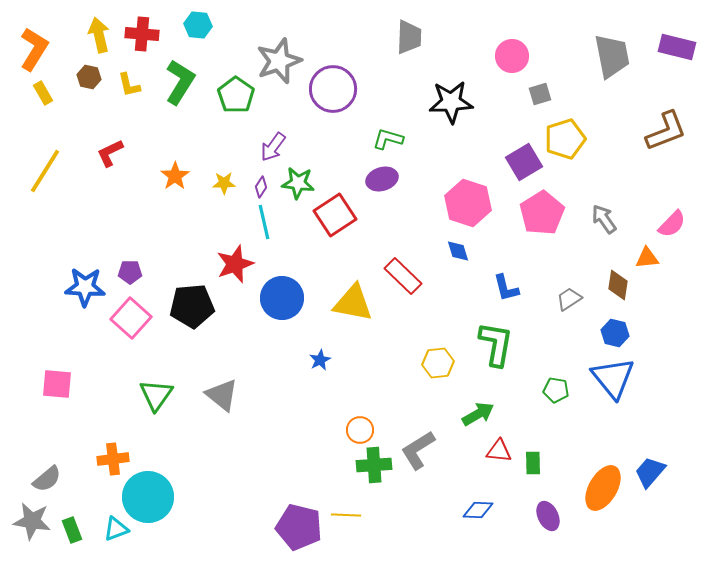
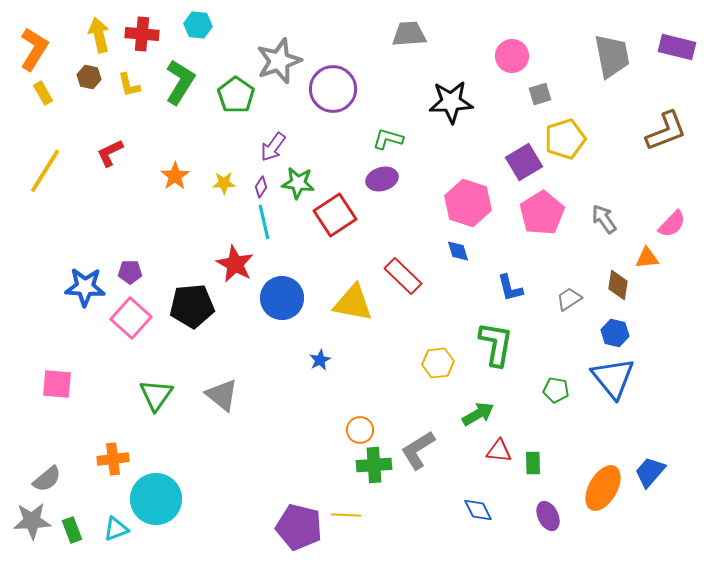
gray trapezoid at (409, 37): moved 3 px up; rotated 96 degrees counterclockwise
red star at (235, 264): rotated 24 degrees counterclockwise
blue L-shape at (506, 288): moved 4 px right
cyan circle at (148, 497): moved 8 px right, 2 px down
blue diamond at (478, 510): rotated 60 degrees clockwise
gray star at (32, 521): rotated 12 degrees counterclockwise
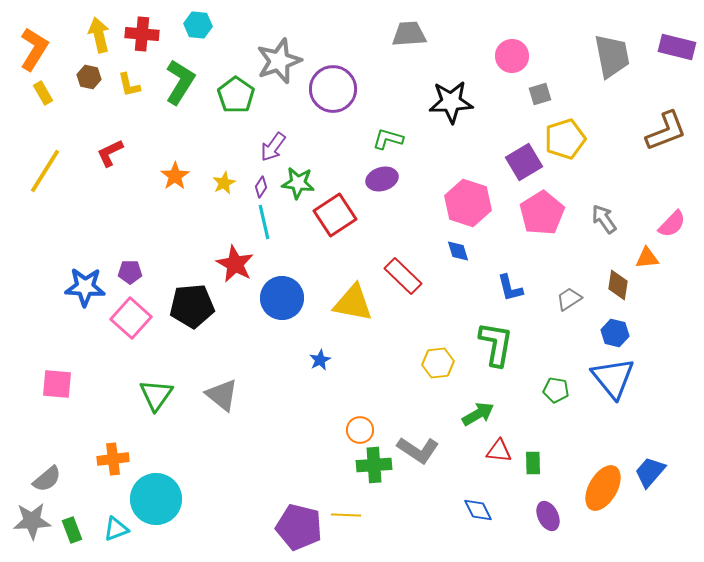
yellow star at (224, 183): rotated 25 degrees counterclockwise
gray L-shape at (418, 450): rotated 114 degrees counterclockwise
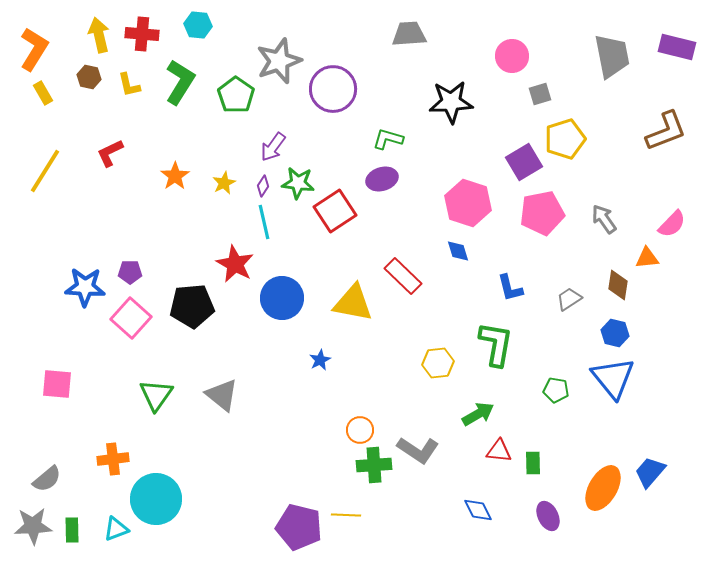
purple diamond at (261, 187): moved 2 px right, 1 px up
pink pentagon at (542, 213): rotated 21 degrees clockwise
red square at (335, 215): moved 4 px up
gray star at (32, 521): moved 1 px right, 5 px down
green rectangle at (72, 530): rotated 20 degrees clockwise
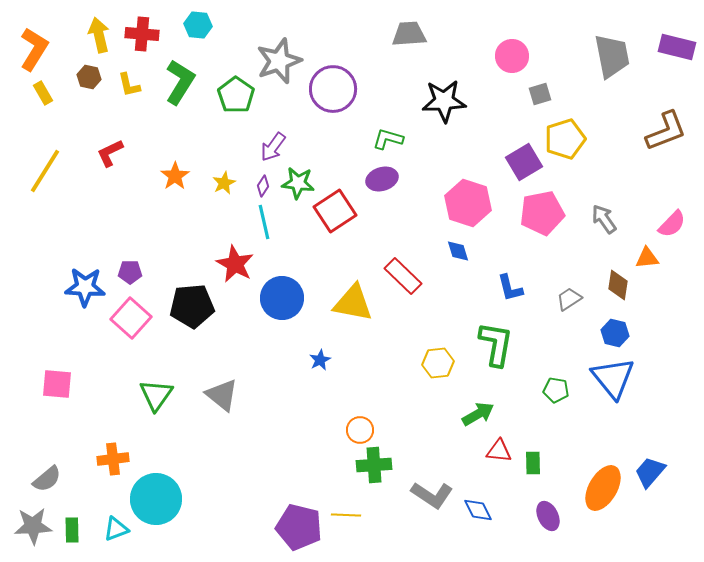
black star at (451, 102): moved 7 px left, 1 px up
gray L-shape at (418, 450): moved 14 px right, 45 px down
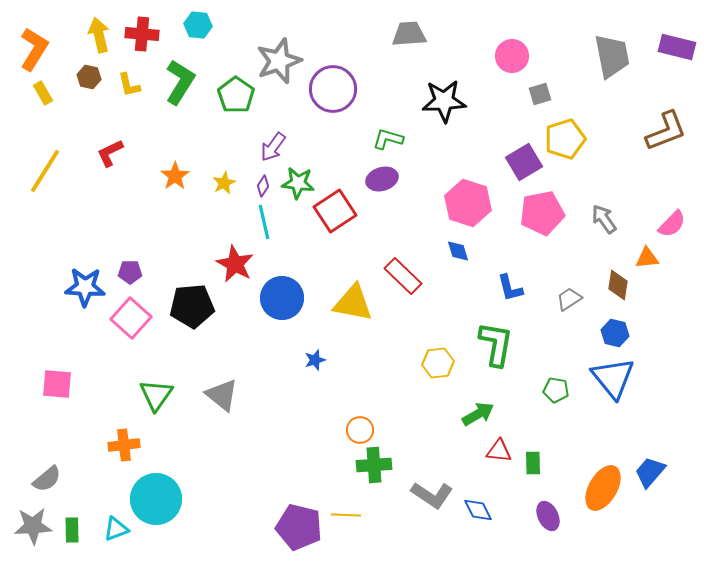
blue star at (320, 360): moved 5 px left; rotated 10 degrees clockwise
orange cross at (113, 459): moved 11 px right, 14 px up
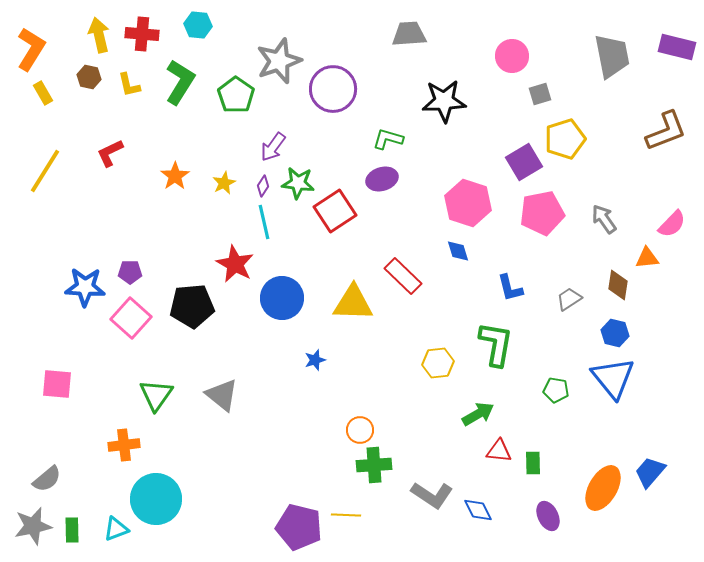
orange L-shape at (34, 49): moved 3 px left
yellow triangle at (353, 303): rotated 9 degrees counterclockwise
gray star at (33, 526): rotated 9 degrees counterclockwise
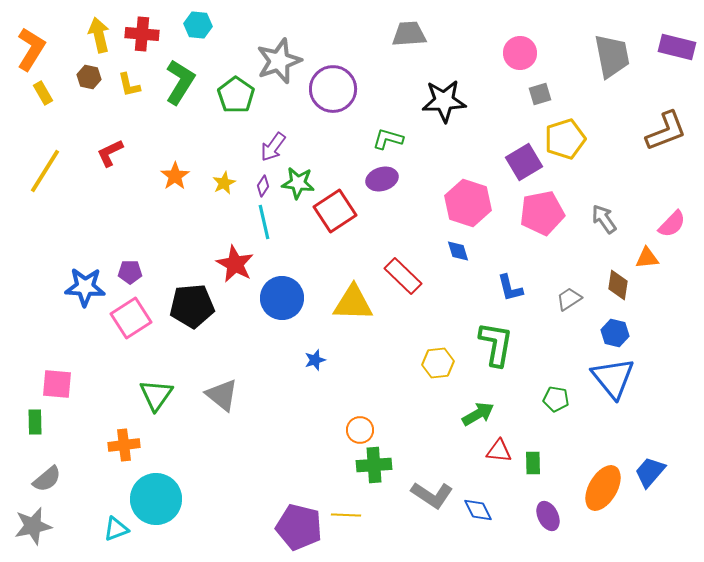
pink circle at (512, 56): moved 8 px right, 3 px up
pink square at (131, 318): rotated 15 degrees clockwise
green pentagon at (556, 390): moved 9 px down
green rectangle at (72, 530): moved 37 px left, 108 px up
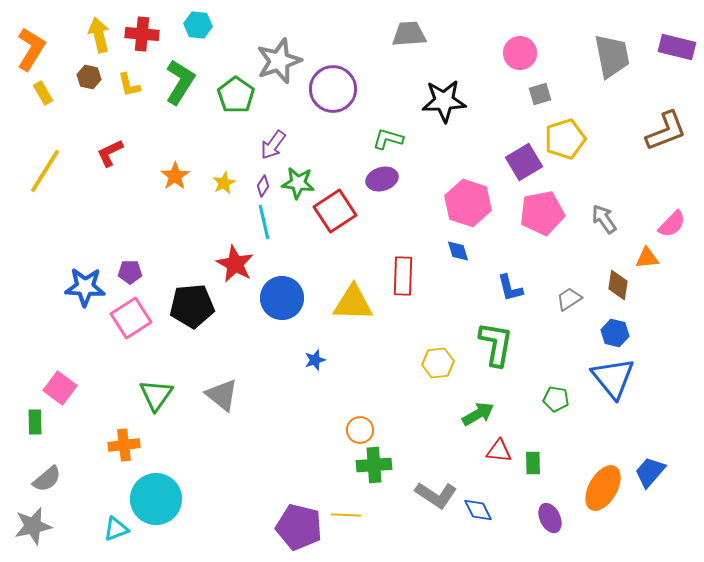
purple arrow at (273, 147): moved 2 px up
red rectangle at (403, 276): rotated 48 degrees clockwise
pink square at (57, 384): moved 3 px right, 4 px down; rotated 32 degrees clockwise
gray L-shape at (432, 495): moved 4 px right
purple ellipse at (548, 516): moved 2 px right, 2 px down
